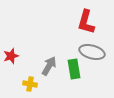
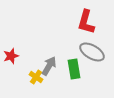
gray ellipse: rotated 15 degrees clockwise
yellow cross: moved 6 px right, 7 px up; rotated 24 degrees clockwise
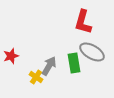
red L-shape: moved 3 px left
green rectangle: moved 6 px up
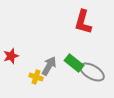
gray ellipse: moved 20 px down
green rectangle: rotated 42 degrees counterclockwise
yellow cross: rotated 16 degrees counterclockwise
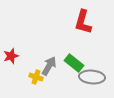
gray ellipse: moved 5 px down; rotated 25 degrees counterclockwise
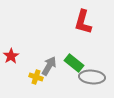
red star: rotated 14 degrees counterclockwise
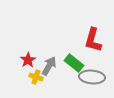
red L-shape: moved 10 px right, 18 px down
red star: moved 17 px right, 4 px down
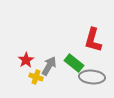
red star: moved 2 px left
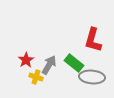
gray arrow: moved 1 px up
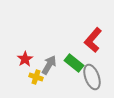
red L-shape: rotated 25 degrees clockwise
red star: moved 1 px left, 1 px up
gray ellipse: rotated 65 degrees clockwise
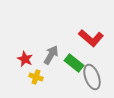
red L-shape: moved 2 px left, 2 px up; rotated 90 degrees counterclockwise
red star: rotated 14 degrees counterclockwise
gray arrow: moved 2 px right, 10 px up
